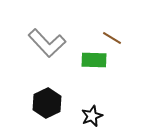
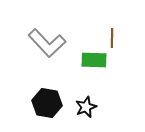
brown line: rotated 60 degrees clockwise
black hexagon: rotated 24 degrees counterclockwise
black star: moved 6 px left, 9 px up
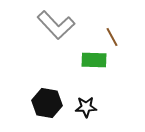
brown line: moved 1 px up; rotated 30 degrees counterclockwise
gray L-shape: moved 9 px right, 18 px up
black star: rotated 20 degrees clockwise
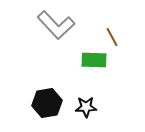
black hexagon: rotated 20 degrees counterclockwise
